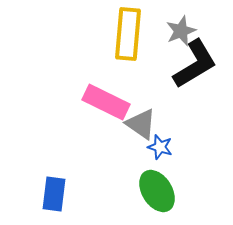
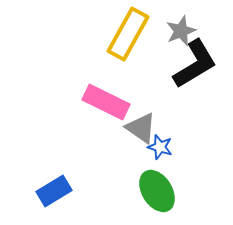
yellow rectangle: rotated 24 degrees clockwise
gray triangle: moved 4 px down
blue rectangle: moved 3 px up; rotated 52 degrees clockwise
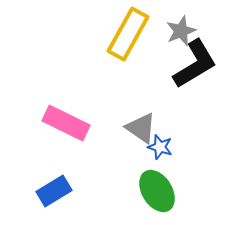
pink rectangle: moved 40 px left, 21 px down
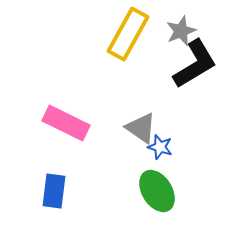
blue rectangle: rotated 52 degrees counterclockwise
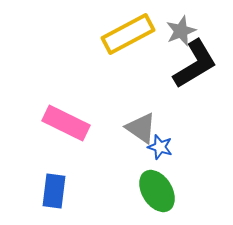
yellow rectangle: rotated 33 degrees clockwise
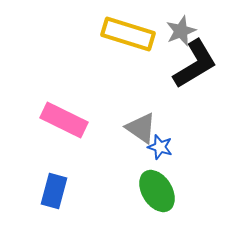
yellow rectangle: rotated 45 degrees clockwise
pink rectangle: moved 2 px left, 3 px up
blue rectangle: rotated 8 degrees clockwise
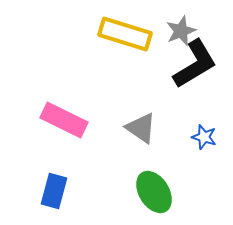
yellow rectangle: moved 3 px left
blue star: moved 44 px right, 10 px up
green ellipse: moved 3 px left, 1 px down
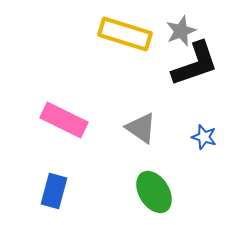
black L-shape: rotated 12 degrees clockwise
